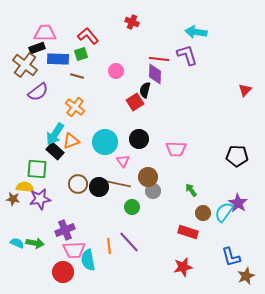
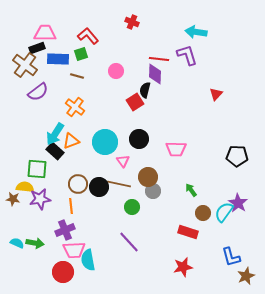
red triangle at (245, 90): moved 29 px left, 4 px down
orange line at (109, 246): moved 38 px left, 40 px up
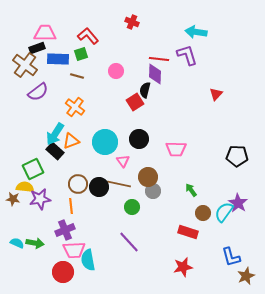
green square at (37, 169): moved 4 px left; rotated 30 degrees counterclockwise
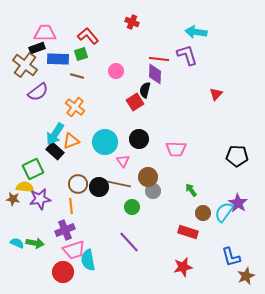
pink trapezoid at (74, 250): rotated 15 degrees counterclockwise
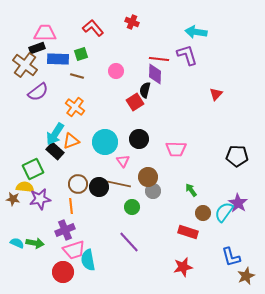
red L-shape at (88, 36): moved 5 px right, 8 px up
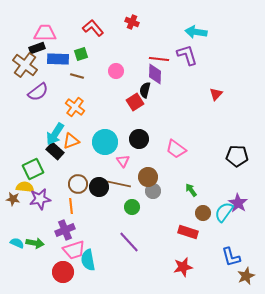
pink trapezoid at (176, 149): rotated 35 degrees clockwise
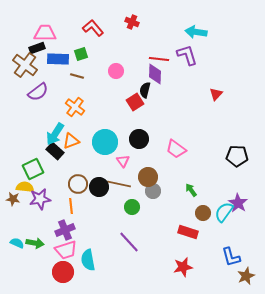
pink trapezoid at (74, 250): moved 8 px left
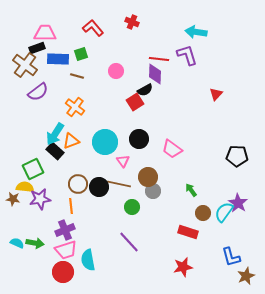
black semicircle at (145, 90): rotated 133 degrees counterclockwise
pink trapezoid at (176, 149): moved 4 px left
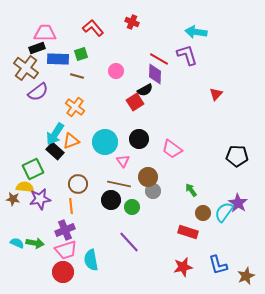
red line at (159, 59): rotated 24 degrees clockwise
brown cross at (25, 65): moved 1 px right, 3 px down
black circle at (99, 187): moved 12 px right, 13 px down
blue L-shape at (231, 257): moved 13 px left, 8 px down
cyan semicircle at (88, 260): moved 3 px right
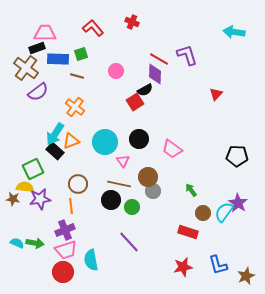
cyan arrow at (196, 32): moved 38 px right
